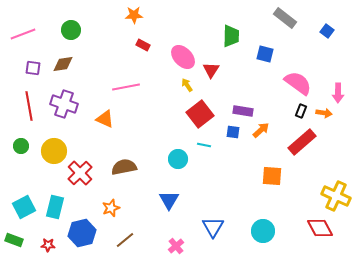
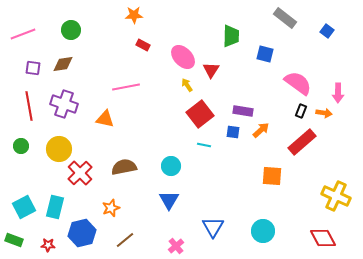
orange triangle at (105, 119): rotated 12 degrees counterclockwise
yellow circle at (54, 151): moved 5 px right, 2 px up
cyan circle at (178, 159): moved 7 px left, 7 px down
red diamond at (320, 228): moved 3 px right, 10 px down
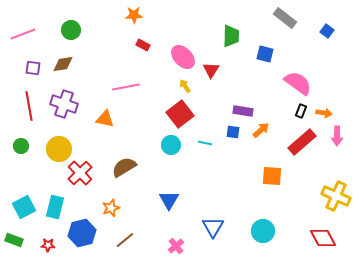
yellow arrow at (187, 85): moved 2 px left, 1 px down
pink arrow at (338, 93): moved 1 px left, 43 px down
red square at (200, 114): moved 20 px left
cyan line at (204, 145): moved 1 px right, 2 px up
cyan circle at (171, 166): moved 21 px up
brown semicircle at (124, 167): rotated 20 degrees counterclockwise
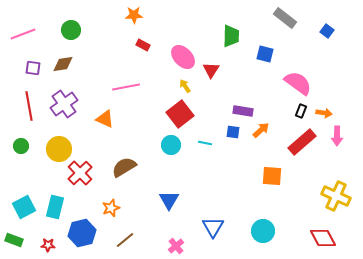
purple cross at (64, 104): rotated 36 degrees clockwise
orange triangle at (105, 119): rotated 12 degrees clockwise
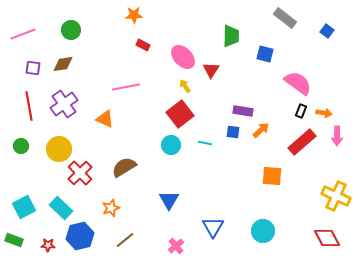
cyan rectangle at (55, 207): moved 6 px right, 1 px down; rotated 60 degrees counterclockwise
blue hexagon at (82, 233): moved 2 px left, 3 px down
red diamond at (323, 238): moved 4 px right
